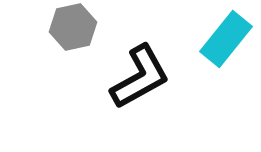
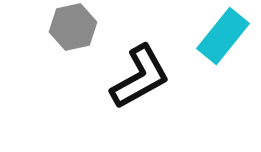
cyan rectangle: moved 3 px left, 3 px up
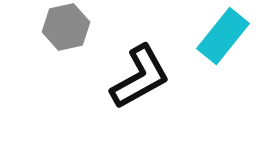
gray hexagon: moved 7 px left
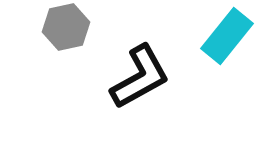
cyan rectangle: moved 4 px right
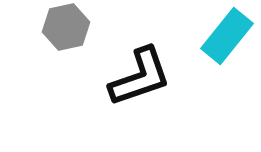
black L-shape: rotated 10 degrees clockwise
